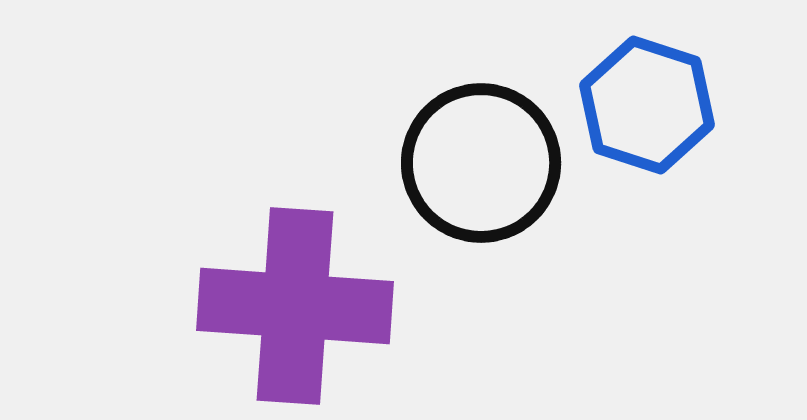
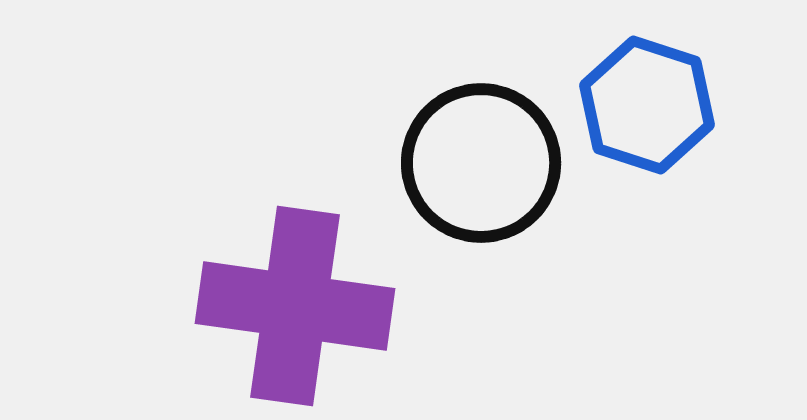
purple cross: rotated 4 degrees clockwise
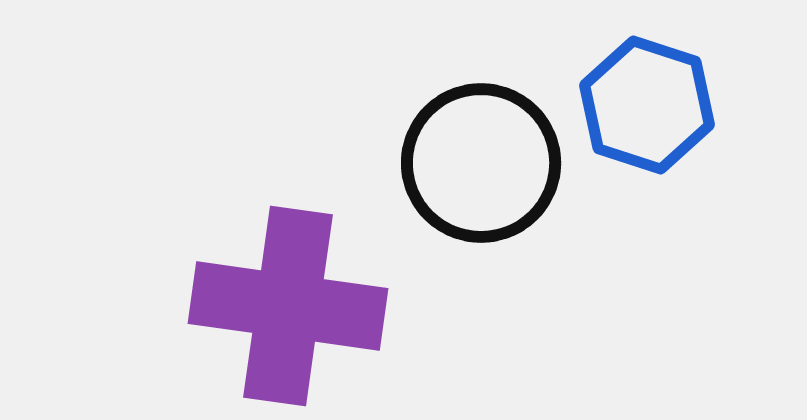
purple cross: moved 7 px left
